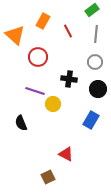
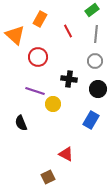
orange rectangle: moved 3 px left, 2 px up
gray circle: moved 1 px up
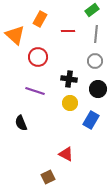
red line: rotated 64 degrees counterclockwise
yellow circle: moved 17 px right, 1 px up
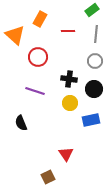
black circle: moved 4 px left
blue rectangle: rotated 48 degrees clockwise
red triangle: rotated 28 degrees clockwise
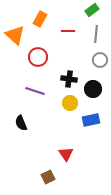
gray circle: moved 5 px right, 1 px up
black circle: moved 1 px left
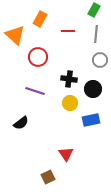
green rectangle: moved 2 px right; rotated 24 degrees counterclockwise
black semicircle: rotated 105 degrees counterclockwise
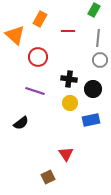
gray line: moved 2 px right, 4 px down
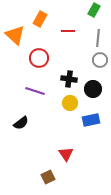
red circle: moved 1 px right, 1 px down
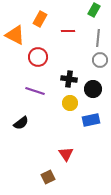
orange triangle: rotated 15 degrees counterclockwise
red circle: moved 1 px left, 1 px up
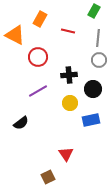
green rectangle: moved 1 px down
red line: rotated 16 degrees clockwise
gray circle: moved 1 px left
black cross: moved 4 px up; rotated 14 degrees counterclockwise
purple line: moved 3 px right; rotated 48 degrees counterclockwise
